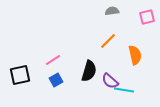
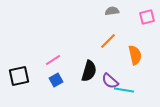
black square: moved 1 px left, 1 px down
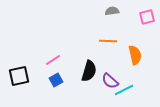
orange line: rotated 48 degrees clockwise
cyan line: rotated 36 degrees counterclockwise
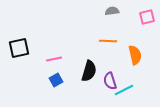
pink line: moved 1 px right, 1 px up; rotated 21 degrees clockwise
black square: moved 28 px up
purple semicircle: rotated 30 degrees clockwise
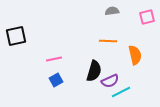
black square: moved 3 px left, 12 px up
black semicircle: moved 5 px right
purple semicircle: rotated 96 degrees counterclockwise
cyan line: moved 3 px left, 2 px down
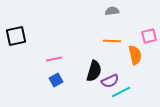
pink square: moved 2 px right, 19 px down
orange line: moved 4 px right
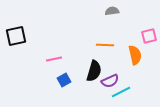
orange line: moved 7 px left, 4 px down
blue square: moved 8 px right
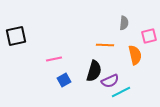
gray semicircle: moved 12 px right, 12 px down; rotated 104 degrees clockwise
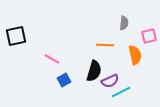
pink line: moved 2 px left; rotated 42 degrees clockwise
